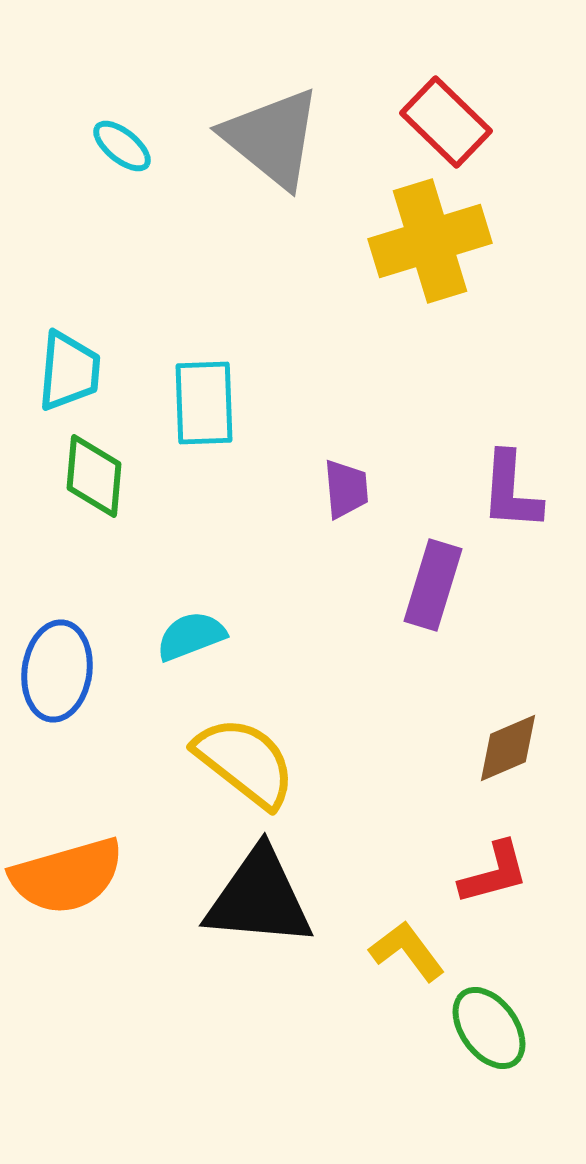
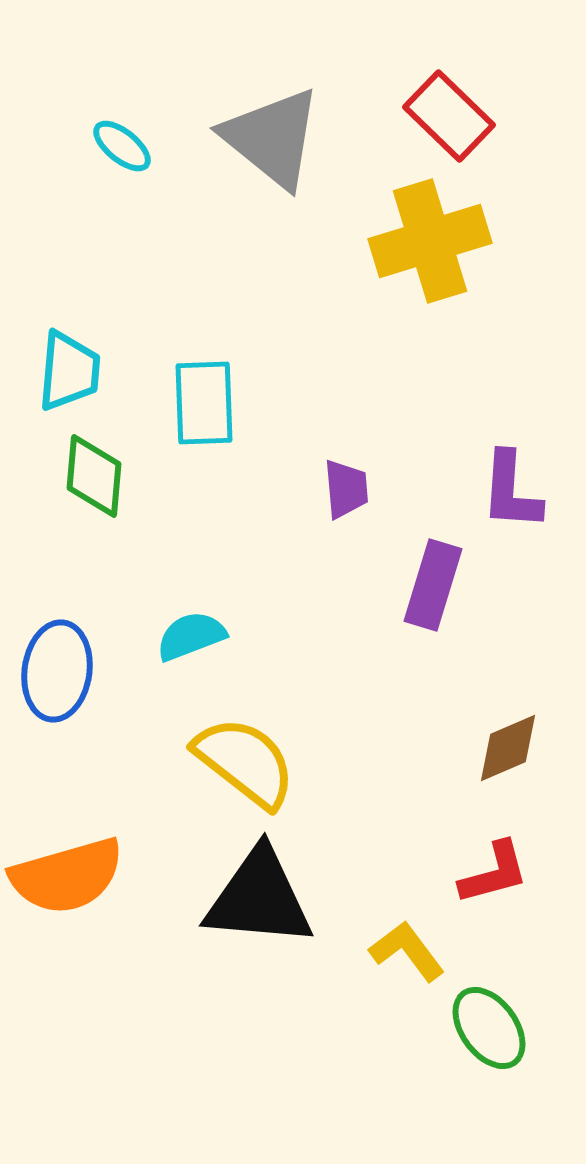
red rectangle: moved 3 px right, 6 px up
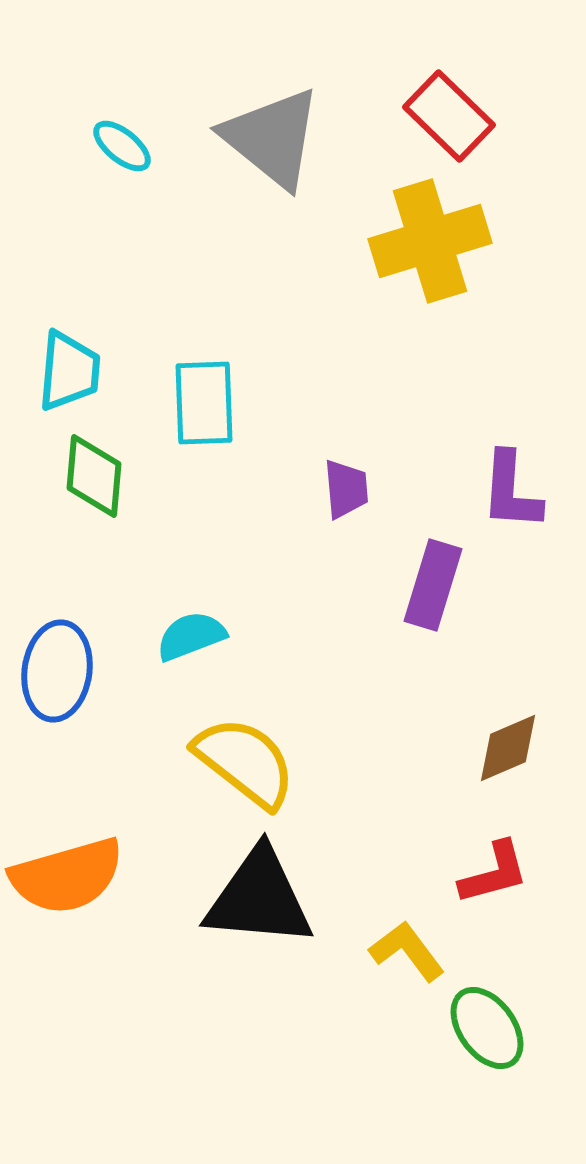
green ellipse: moved 2 px left
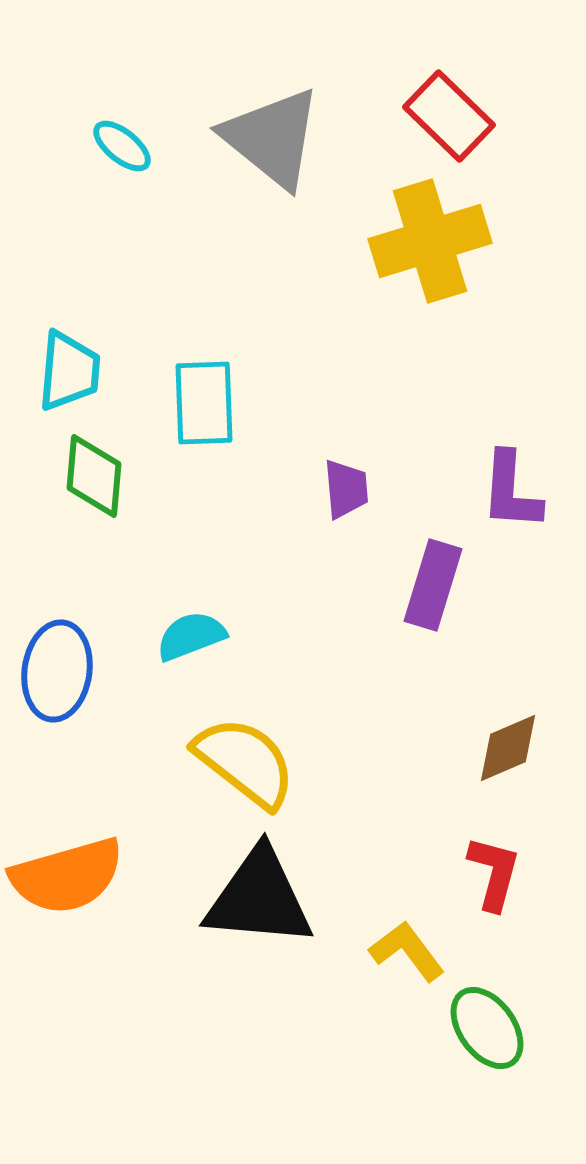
red L-shape: rotated 60 degrees counterclockwise
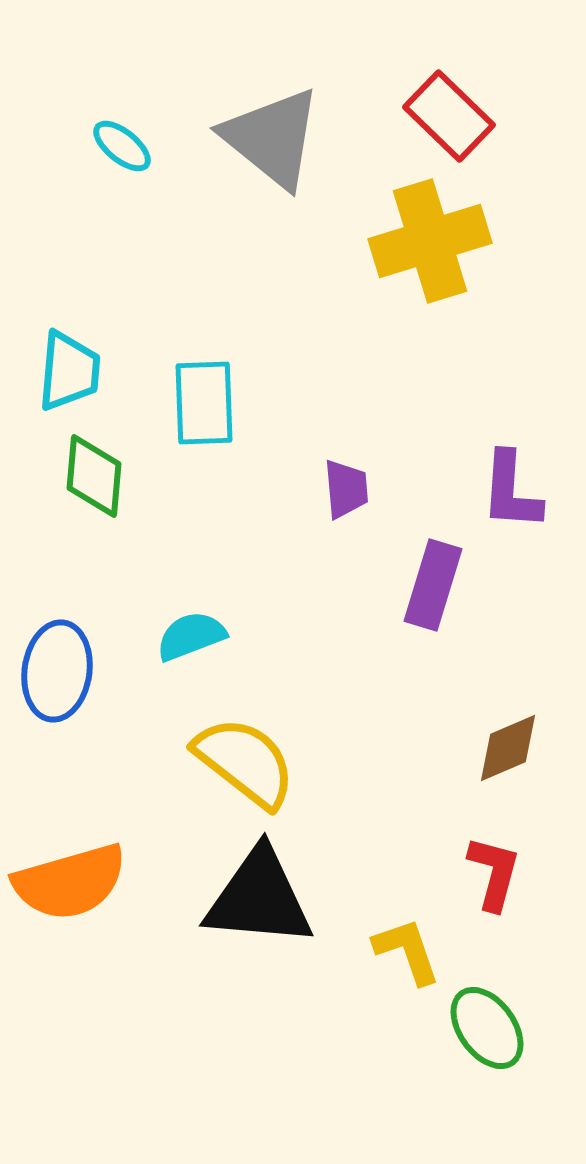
orange semicircle: moved 3 px right, 6 px down
yellow L-shape: rotated 18 degrees clockwise
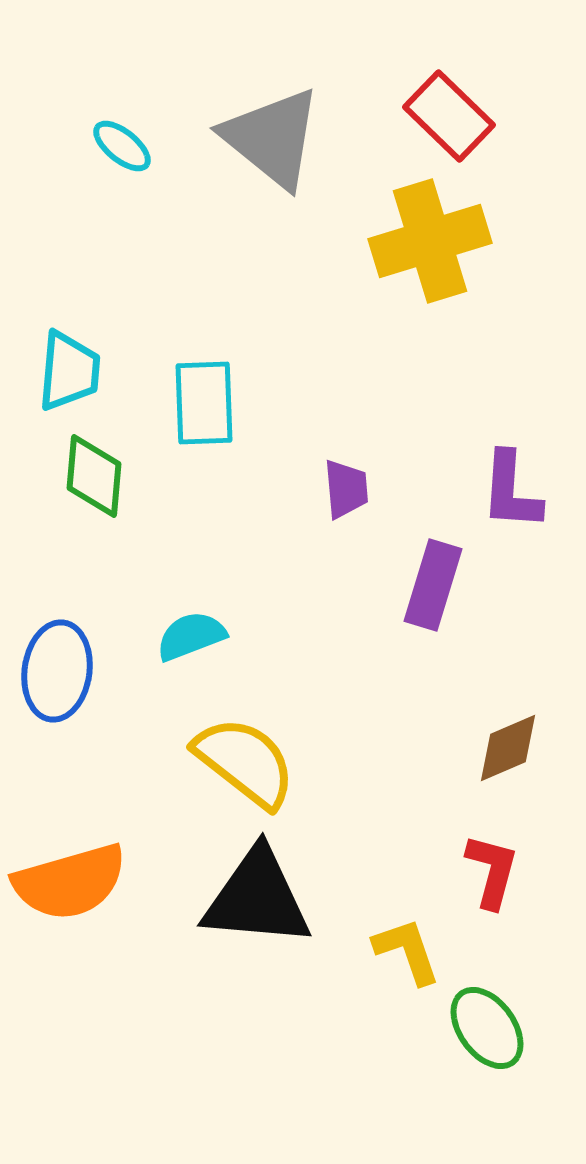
red L-shape: moved 2 px left, 2 px up
black triangle: moved 2 px left
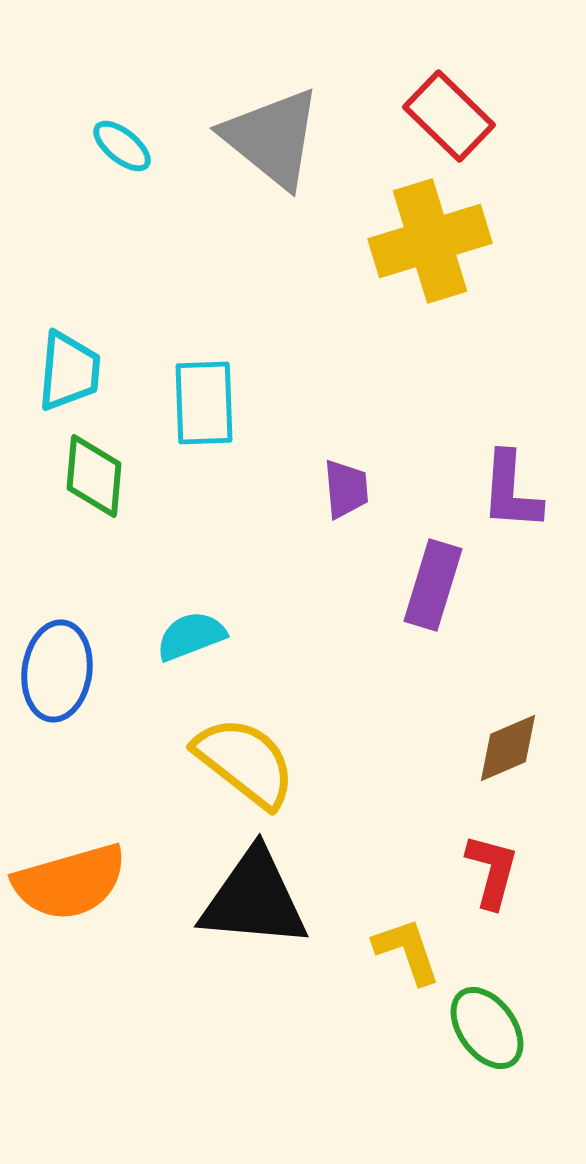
black triangle: moved 3 px left, 1 px down
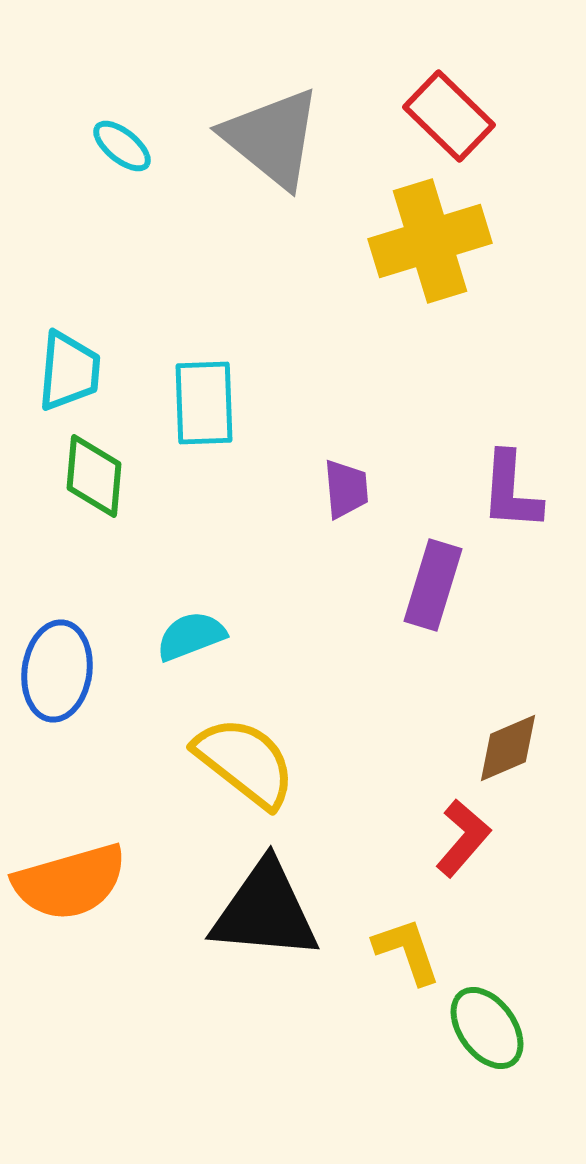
red L-shape: moved 29 px left, 33 px up; rotated 26 degrees clockwise
black triangle: moved 11 px right, 12 px down
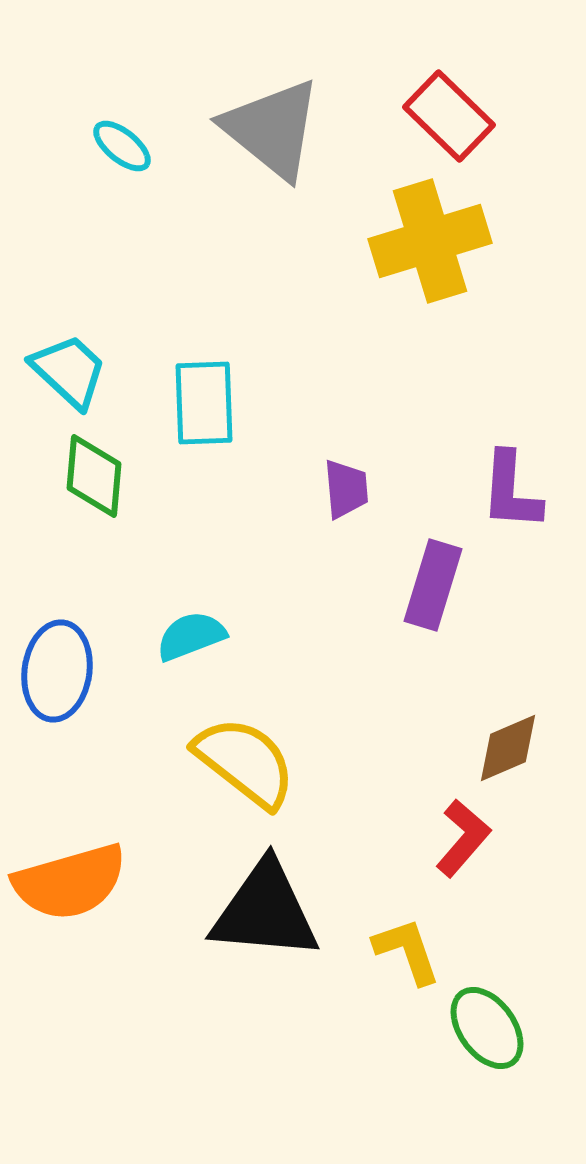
gray triangle: moved 9 px up
cyan trapezoid: rotated 52 degrees counterclockwise
